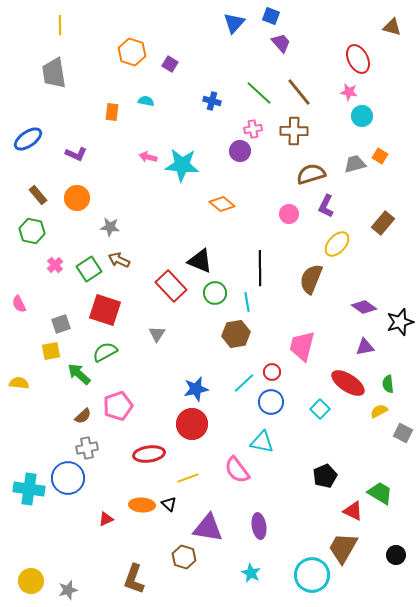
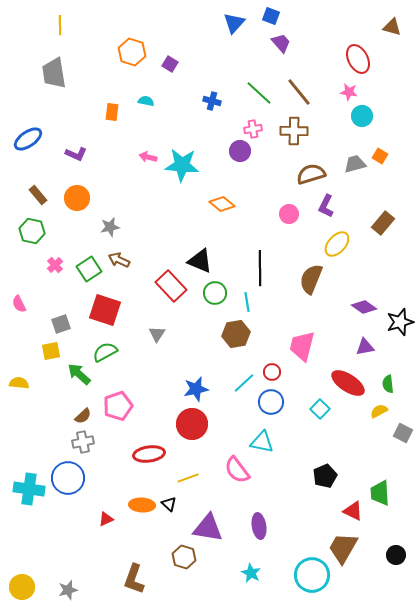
gray star at (110, 227): rotated 18 degrees counterclockwise
gray cross at (87, 448): moved 4 px left, 6 px up
green trapezoid at (380, 493): rotated 124 degrees counterclockwise
yellow circle at (31, 581): moved 9 px left, 6 px down
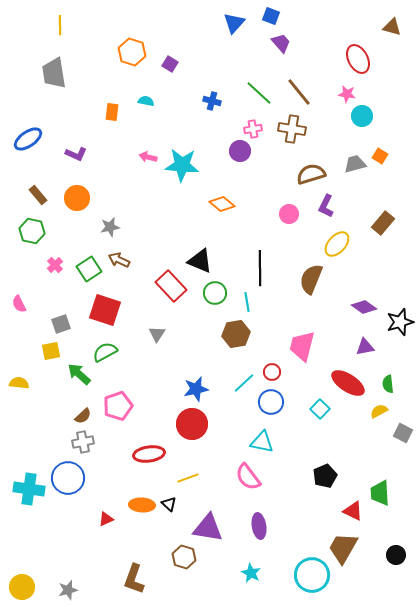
pink star at (349, 92): moved 2 px left, 2 px down
brown cross at (294, 131): moved 2 px left, 2 px up; rotated 8 degrees clockwise
pink semicircle at (237, 470): moved 11 px right, 7 px down
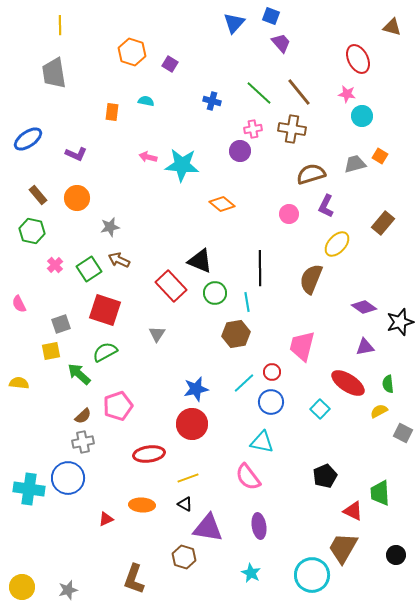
black triangle at (169, 504): moved 16 px right; rotated 14 degrees counterclockwise
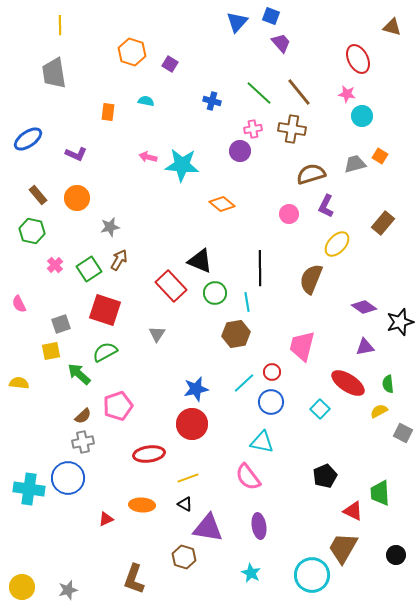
blue triangle at (234, 23): moved 3 px right, 1 px up
orange rectangle at (112, 112): moved 4 px left
brown arrow at (119, 260): rotated 95 degrees clockwise
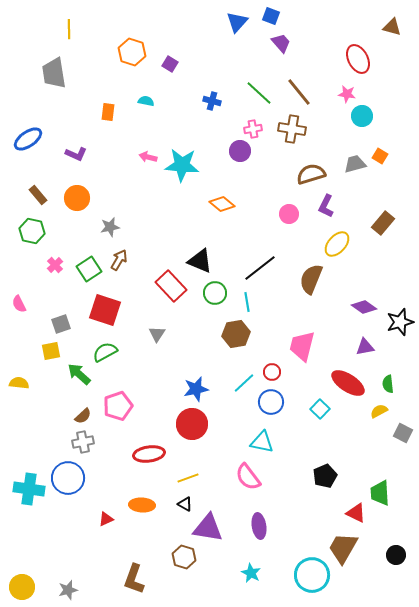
yellow line at (60, 25): moved 9 px right, 4 px down
black line at (260, 268): rotated 52 degrees clockwise
red triangle at (353, 511): moved 3 px right, 2 px down
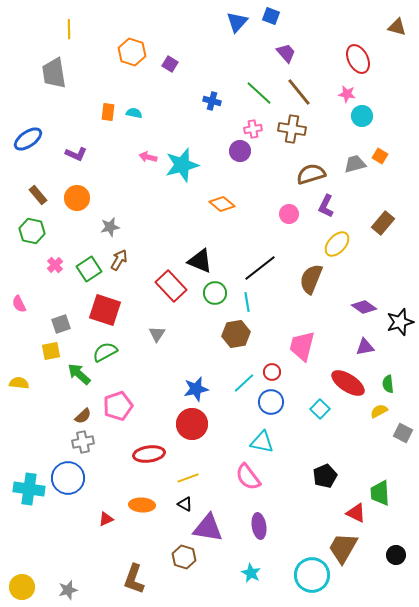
brown triangle at (392, 27): moved 5 px right
purple trapezoid at (281, 43): moved 5 px right, 10 px down
cyan semicircle at (146, 101): moved 12 px left, 12 px down
cyan star at (182, 165): rotated 20 degrees counterclockwise
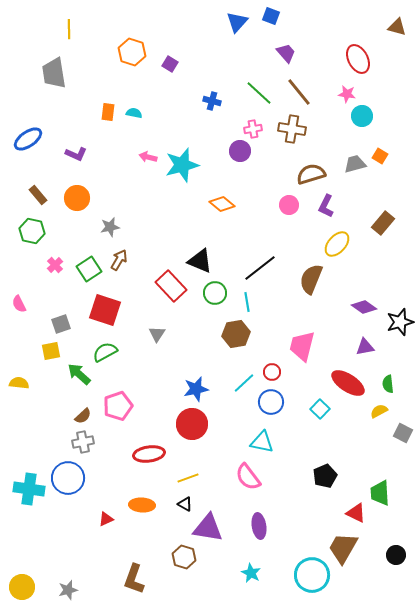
pink circle at (289, 214): moved 9 px up
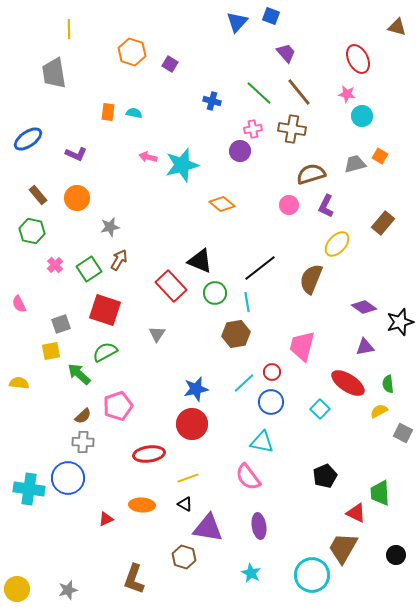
gray cross at (83, 442): rotated 15 degrees clockwise
yellow circle at (22, 587): moved 5 px left, 2 px down
